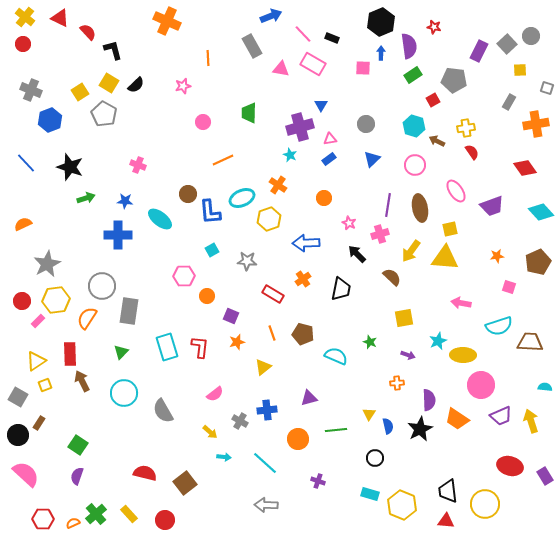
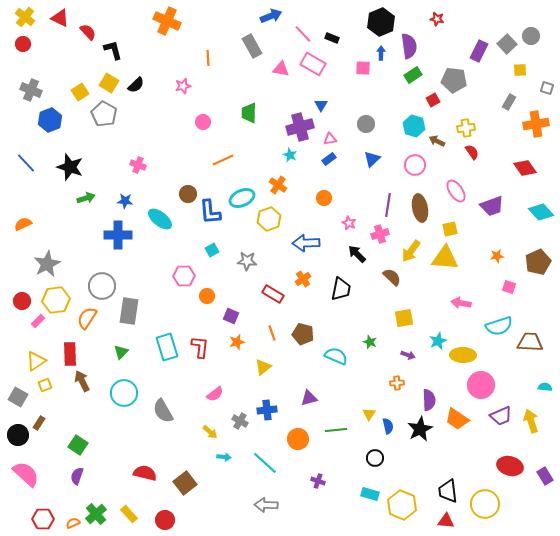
red star at (434, 27): moved 3 px right, 8 px up
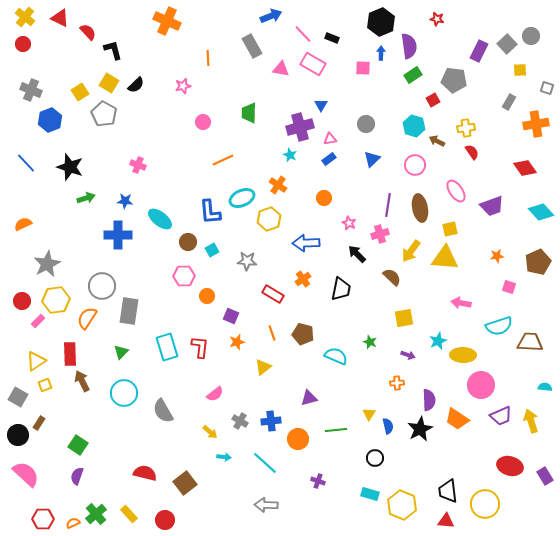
brown circle at (188, 194): moved 48 px down
blue cross at (267, 410): moved 4 px right, 11 px down
